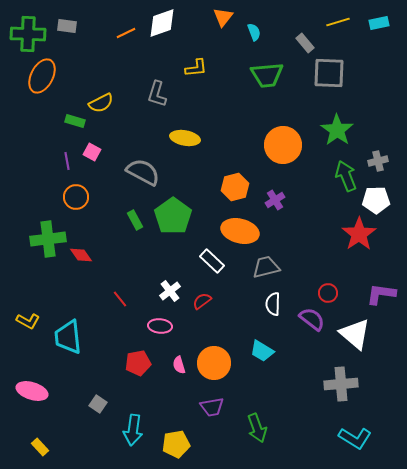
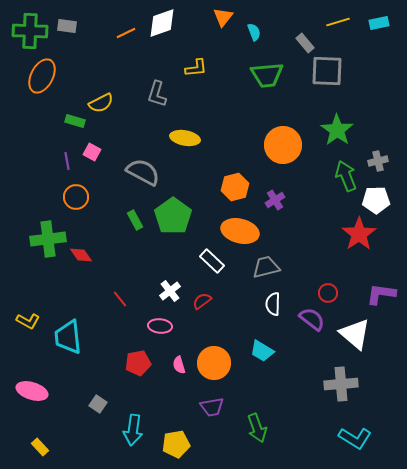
green cross at (28, 34): moved 2 px right, 3 px up
gray square at (329, 73): moved 2 px left, 2 px up
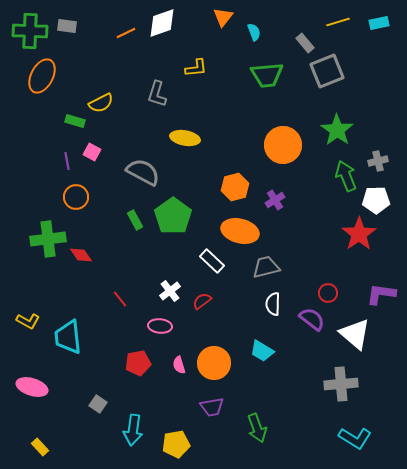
gray square at (327, 71): rotated 24 degrees counterclockwise
pink ellipse at (32, 391): moved 4 px up
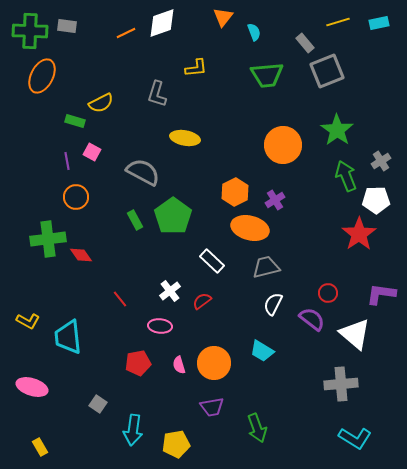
gray cross at (378, 161): moved 3 px right; rotated 18 degrees counterclockwise
orange hexagon at (235, 187): moved 5 px down; rotated 12 degrees counterclockwise
orange ellipse at (240, 231): moved 10 px right, 3 px up
white semicircle at (273, 304): rotated 25 degrees clockwise
yellow rectangle at (40, 447): rotated 12 degrees clockwise
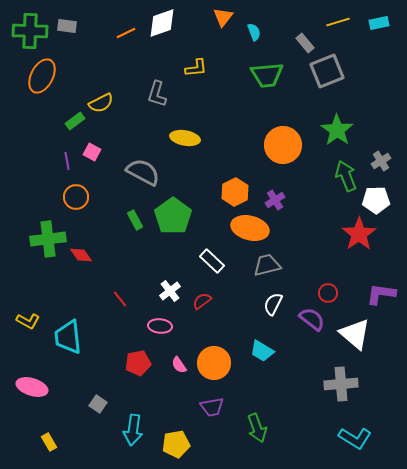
green rectangle at (75, 121): rotated 54 degrees counterclockwise
gray trapezoid at (266, 267): moved 1 px right, 2 px up
pink semicircle at (179, 365): rotated 18 degrees counterclockwise
yellow rectangle at (40, 447): moved 9 px right, 5 px up
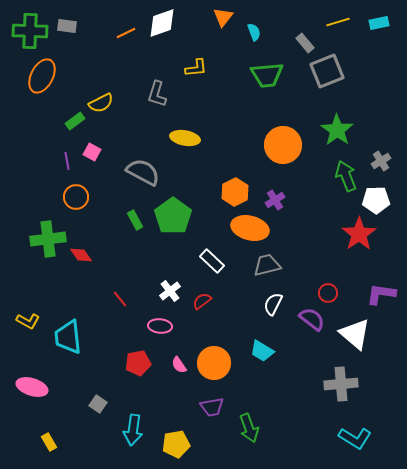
green arrow at (257, 428): moved 8 px left
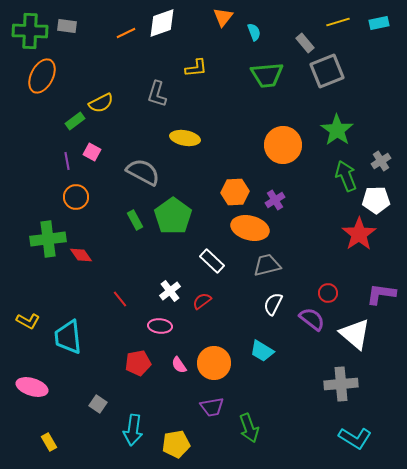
orange hexagon at (235, 192): rotated 24 degrees clockwise
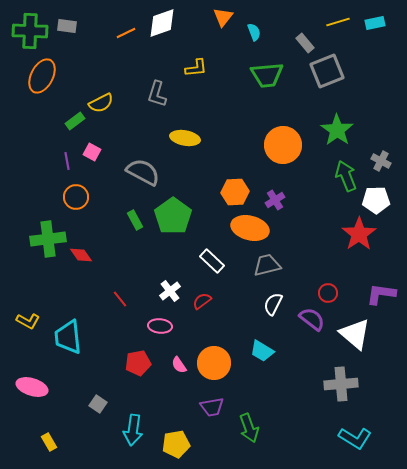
cyan rectangle at (379, 23): moved 4 px left
gray cross at (381, 161): rotated 30 degrees counterclockwise
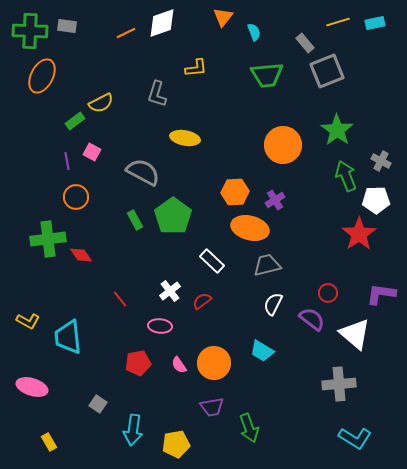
gray cross at (341, 384): moved 2 px left
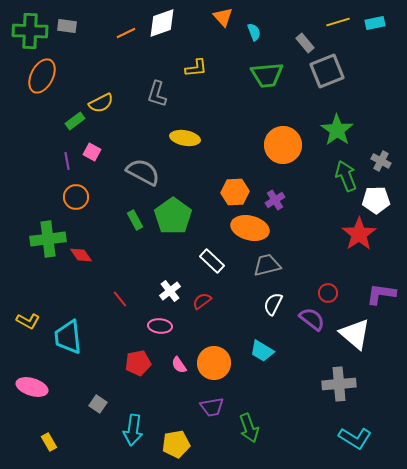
orange triangle at (223, 17): rotated 20 degrees counterclockwise
